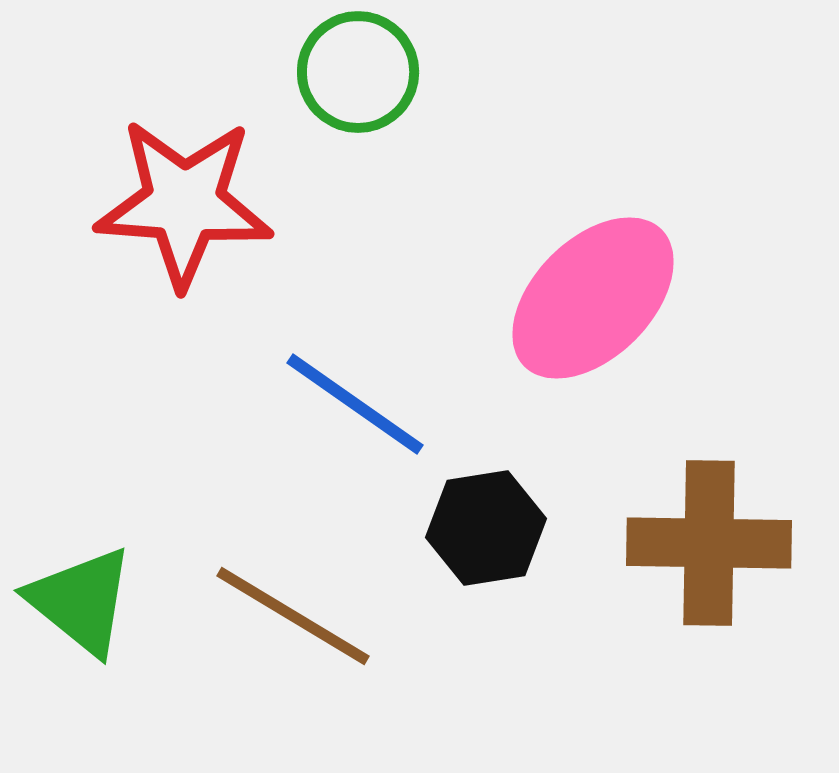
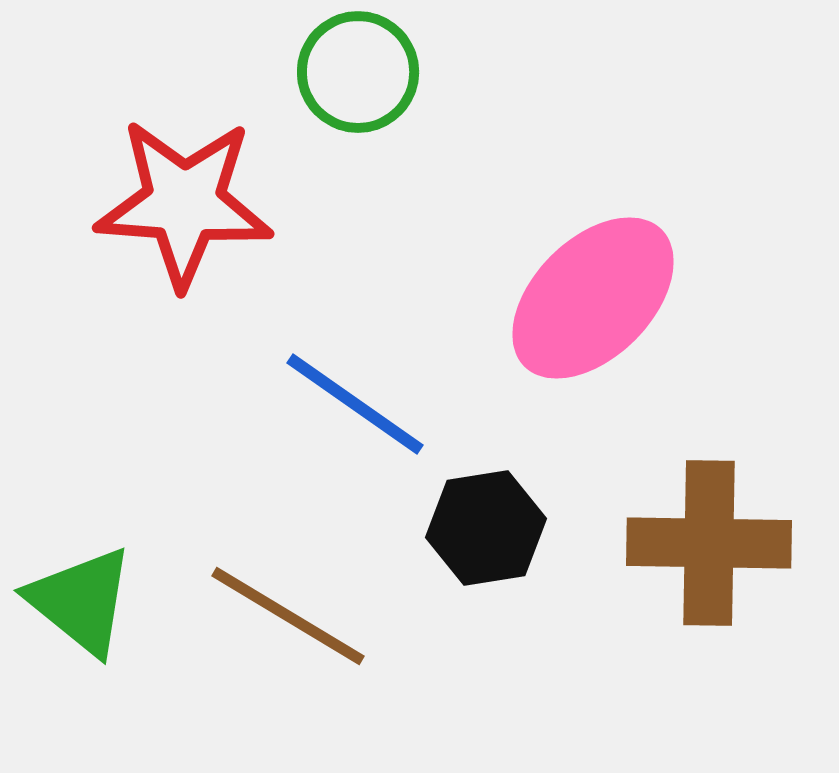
brown line: moved 5 px left
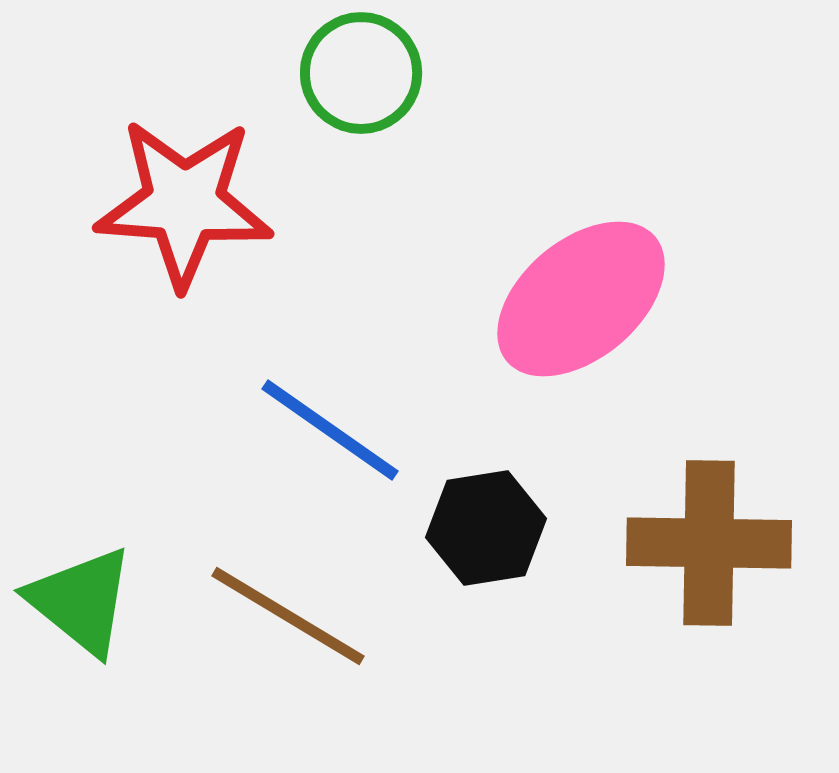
green circle: moved 3 px right, 1 px down
pink ellipse: moved 12 px left, 1 px down; rotated 5 degrees clockwise
blue line: moved 25 px left, 26 px down
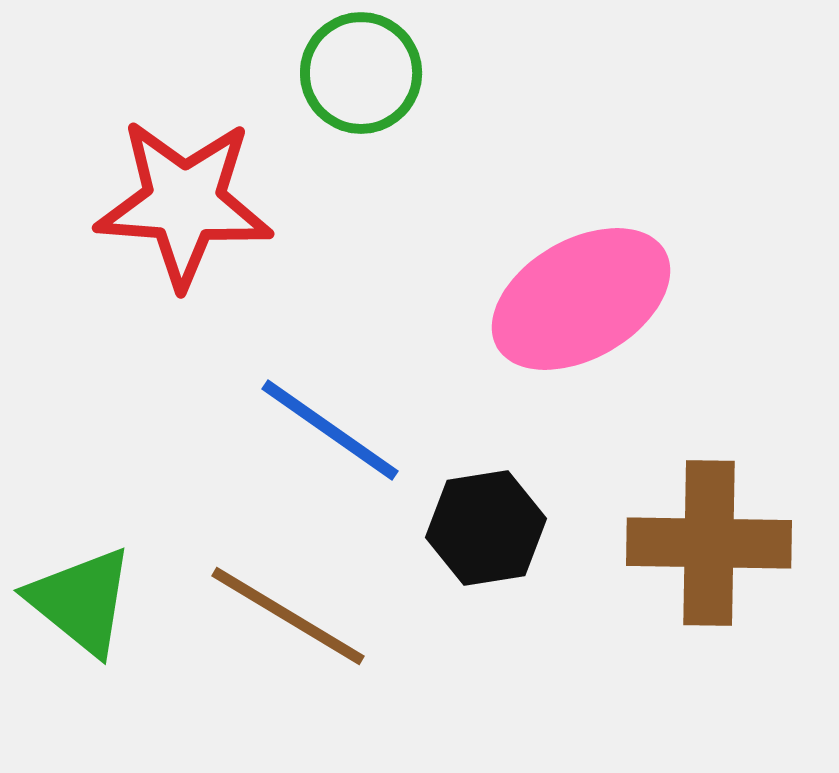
pink ellipse: rotated 10 degrees clockwise
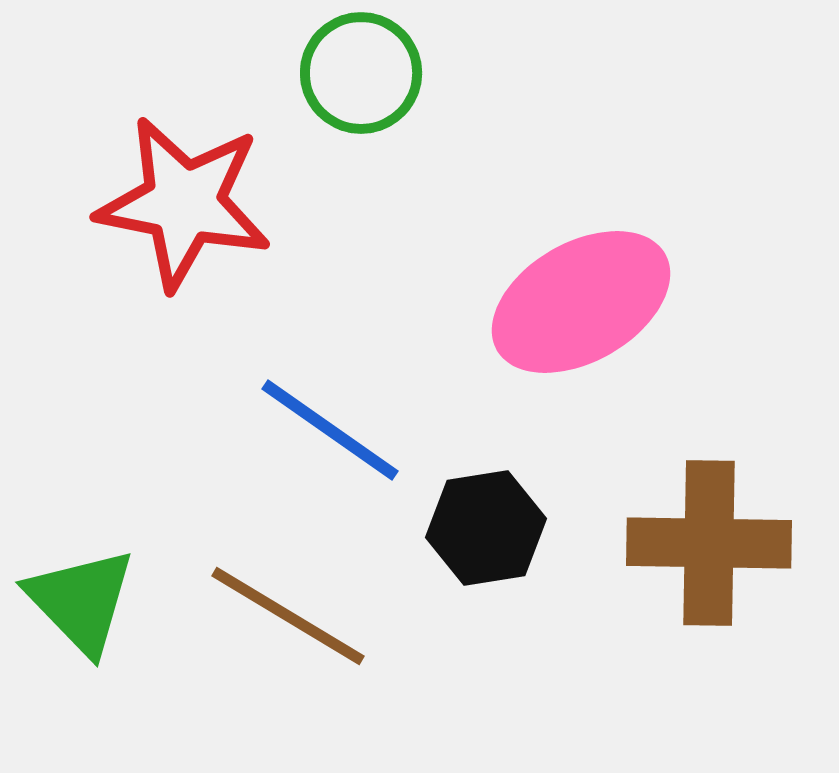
red star: rotated 7 degrees clockwise
pink ellipse: moved 3 px down
green triangle: rotated 7 degrees clockwise
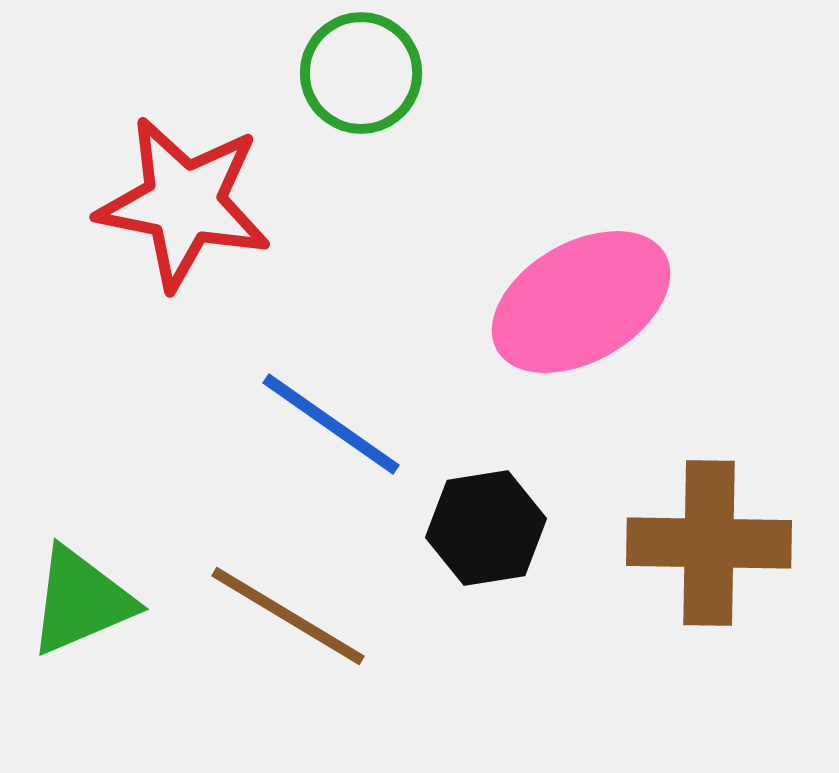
blue line: moved 1 px right, 6 px up
green triangle: rotated 51 degrees clockwise
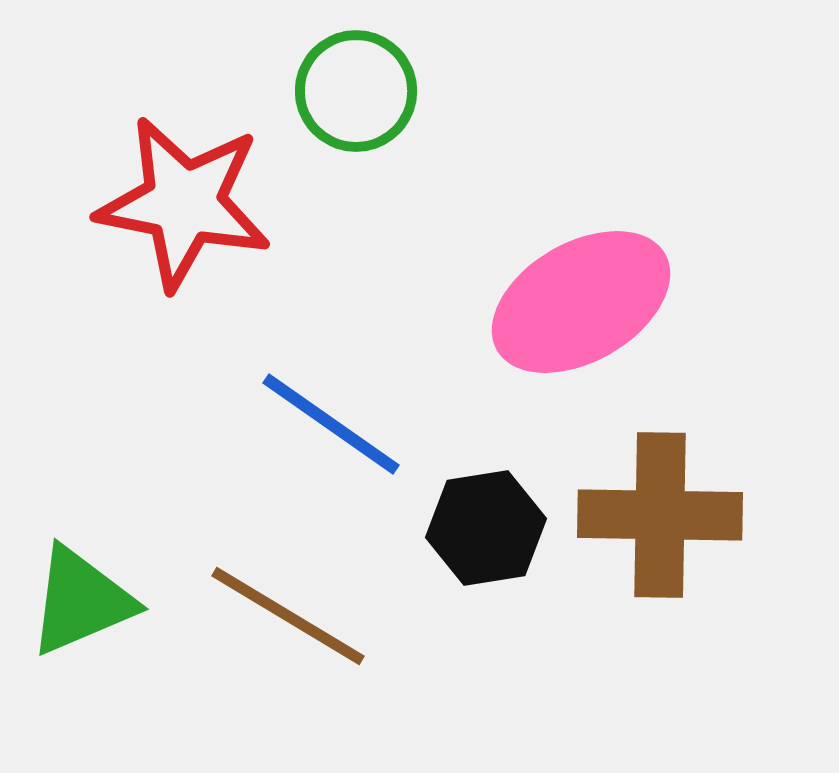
green circle: moved 5 px left, 18 px down
brown cross: moved 49 px left, 28 px up
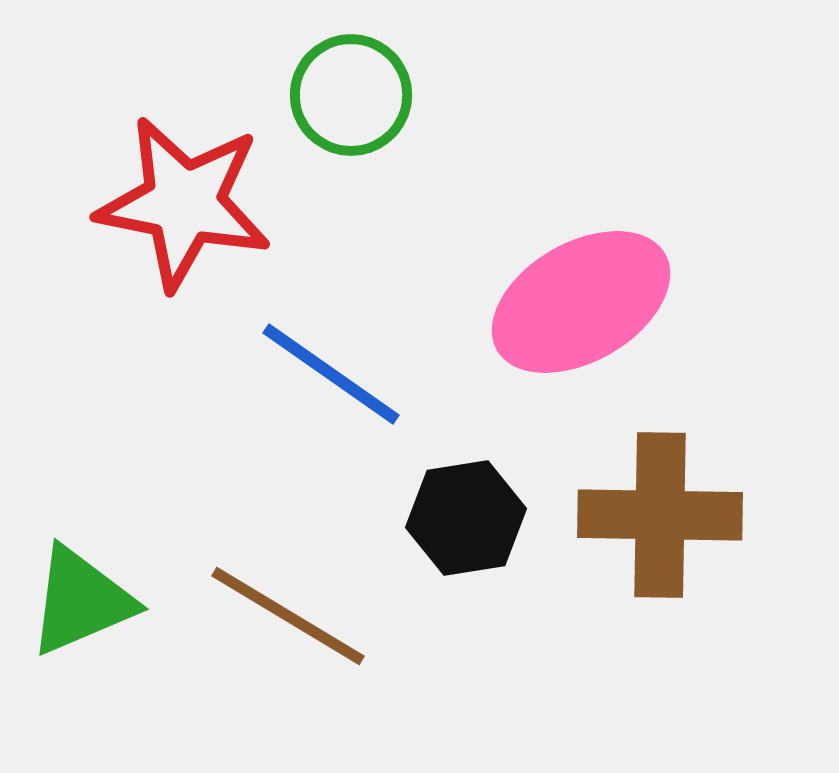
green circle: moved 5 px left, 4 px down
blue line: moved 50 px up
black hexagon: moved 20 px left, 10 px up
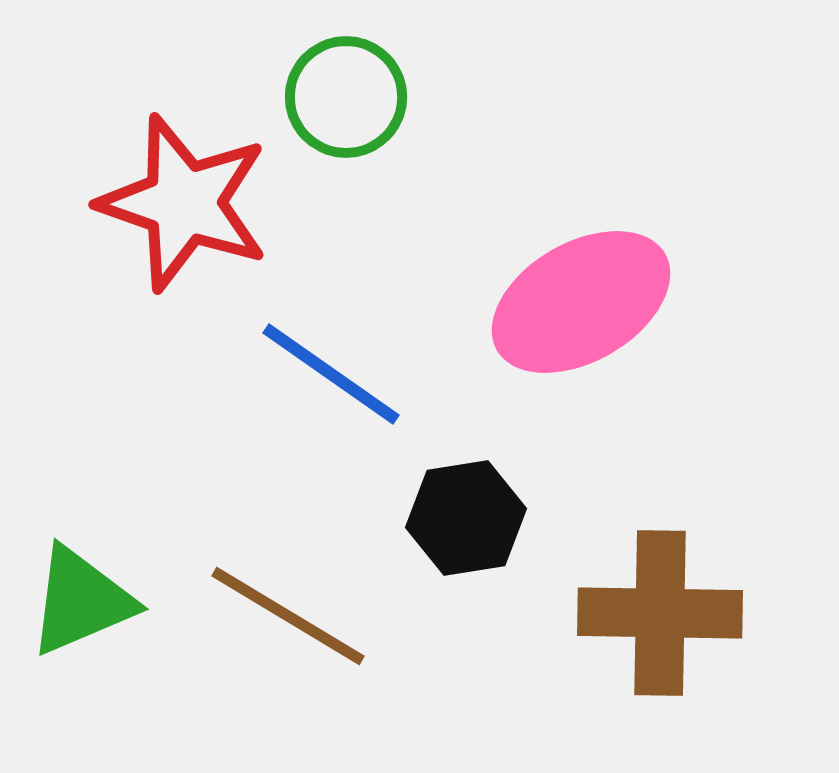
green circle: moved 5 px left, 2 px down
red star: rotated 8 degrees clockwise
brown cross: moved 98 px down
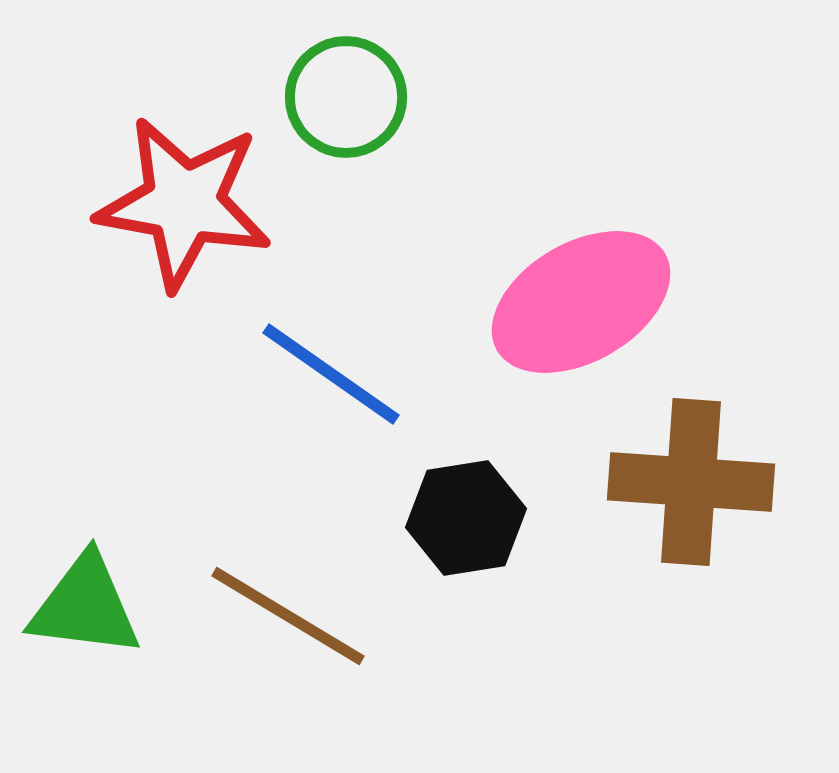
red star: rotated 9 degrees counterclockwise
green triangle: moved 4 px right, 5 px down; rotated 30 degrees clockwise
brown cross: moved 31 px right, 131 px up; rotated 3 degrees clockwise
